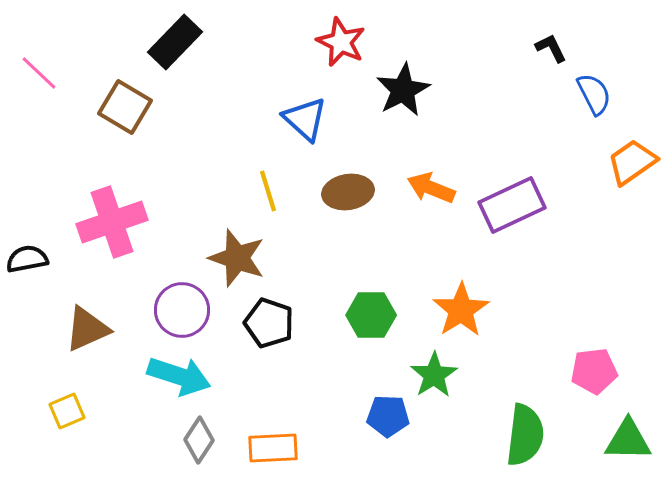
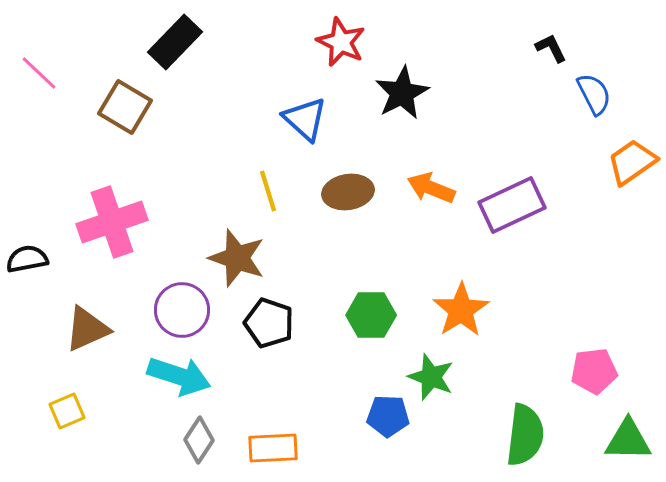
black star: moved 1 px left, 3 px down
green star: moved 3 px left, 2 px down; rotated 18 degrees counterclockwise
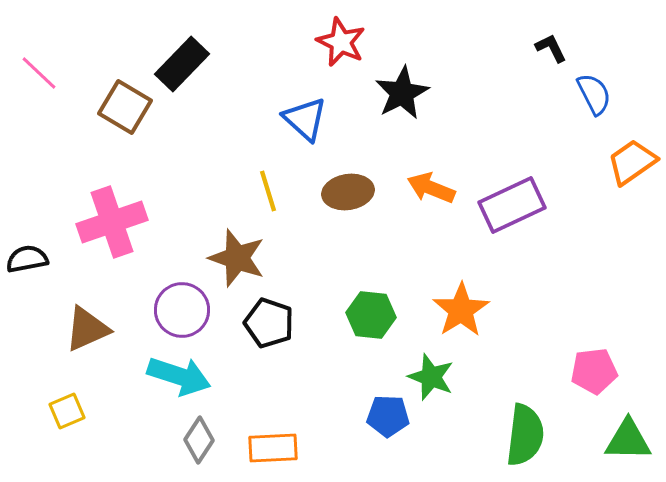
black rectangle: moved 7 px right, 22 px down
green hexagon: rotated 6 degrees clockwise
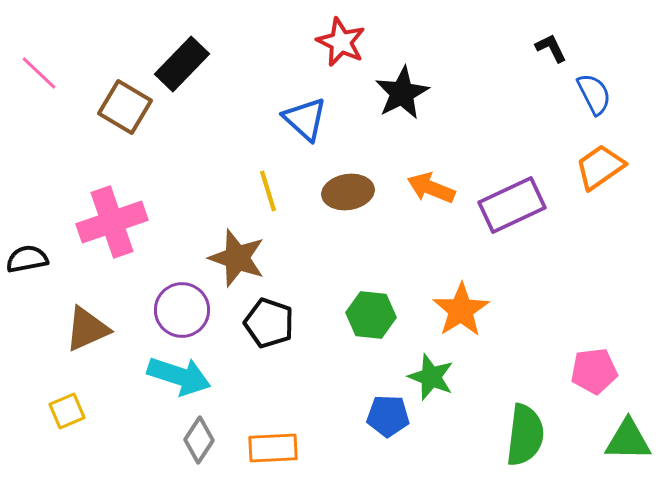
orange trapezoid: moved 32 px left, 5 px down
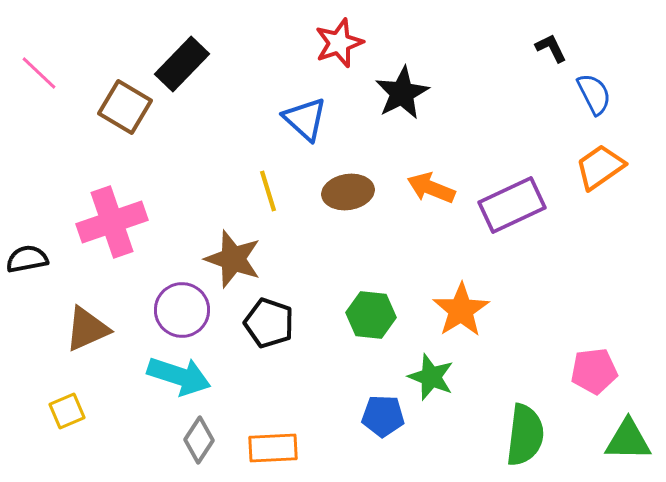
red star: moved 2 px left, 1 px down; rotated 27 degrees clockwise
brown star: moved 4 px left, 1 px down
blue pentagon: moved 5 px left
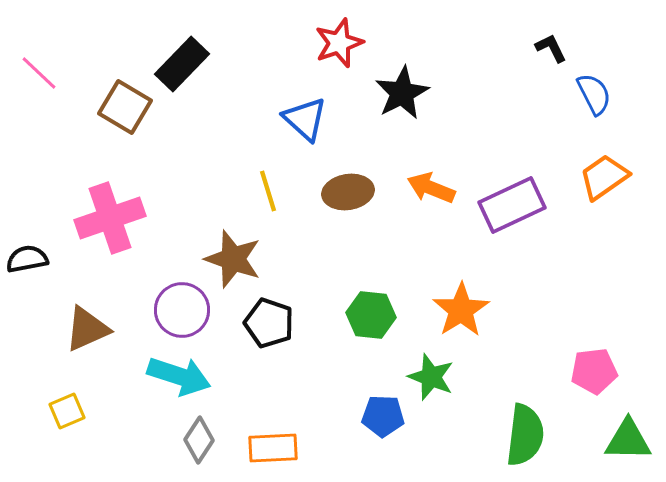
orange trapezoid: moved 4 px right, 10 px down
pink cross: moved 2 px left, 4 px up
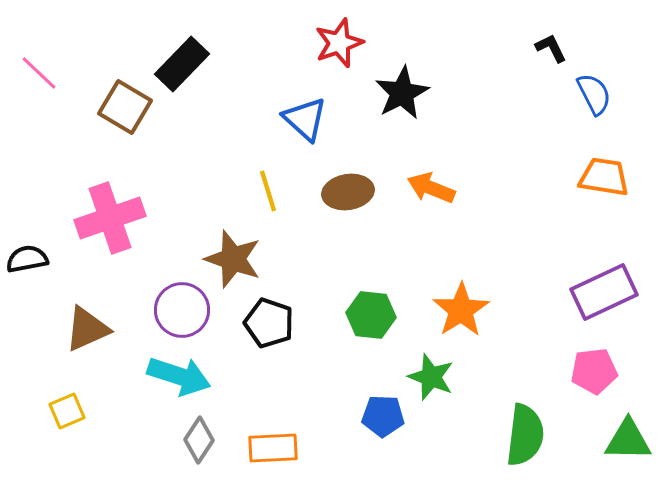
orange trapezoid: rotated 44 degrees clockwise
purple rectangle: moved 92 px right, 87 px down
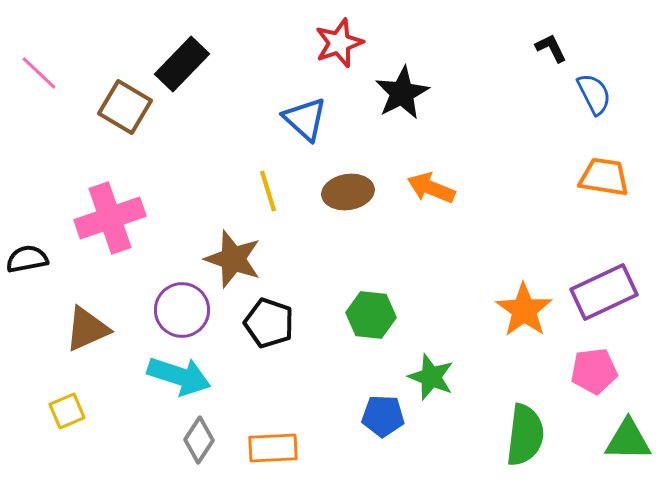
orange star: moved 63 px right; rotated 4 degrees counterclockwise
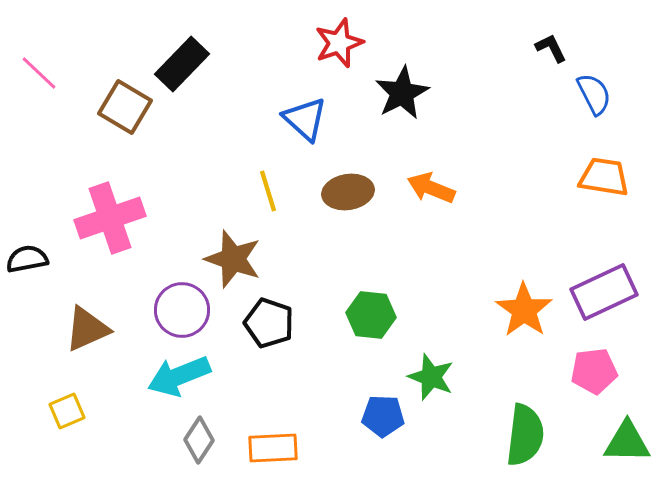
cyan arrow: rotated 140 degrees clockwise
green triangle: moved 1 px left, 2 px down
